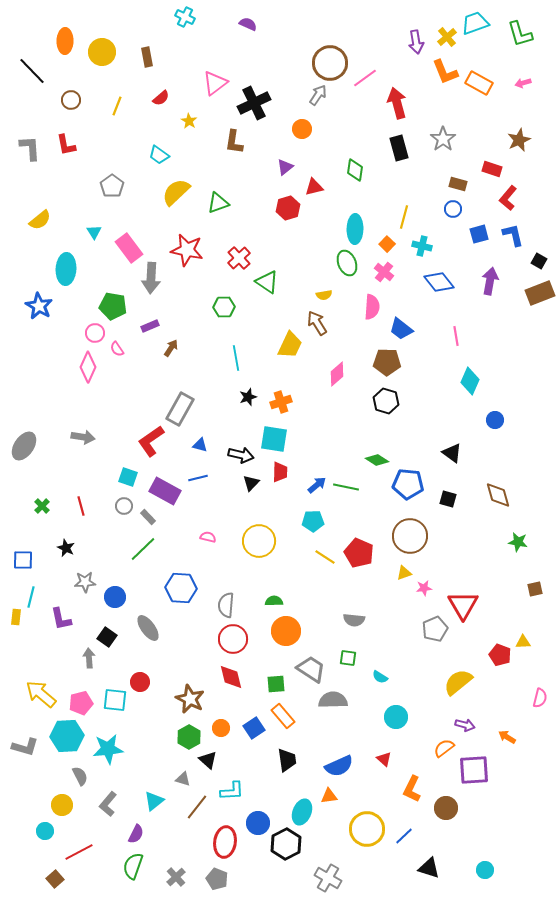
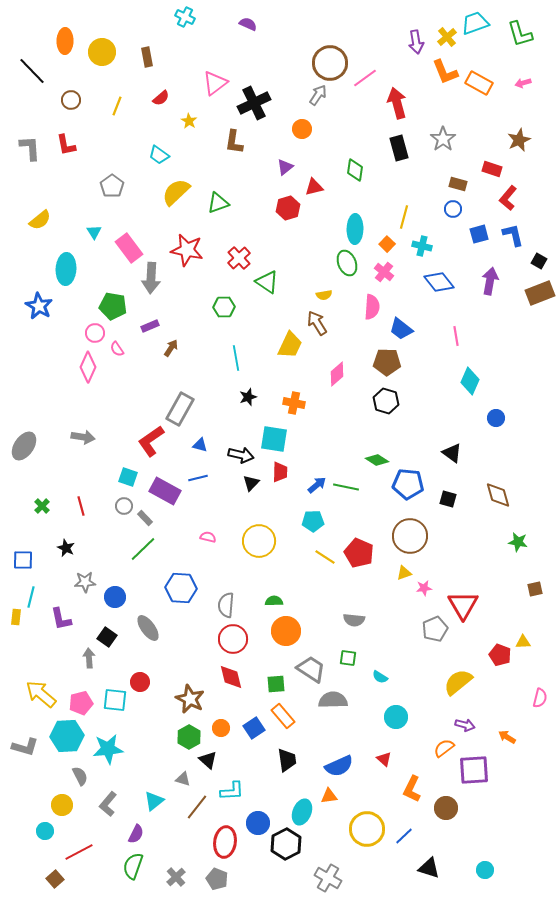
orange cross at (281, 402): moved 13 px right, 1 px down; rotated 30 degrees clockwise
blue circle at (495, 420): moved 1 px right, 2 px up
gray rectangle at (148, 517): moved 3 px left, 1 px down
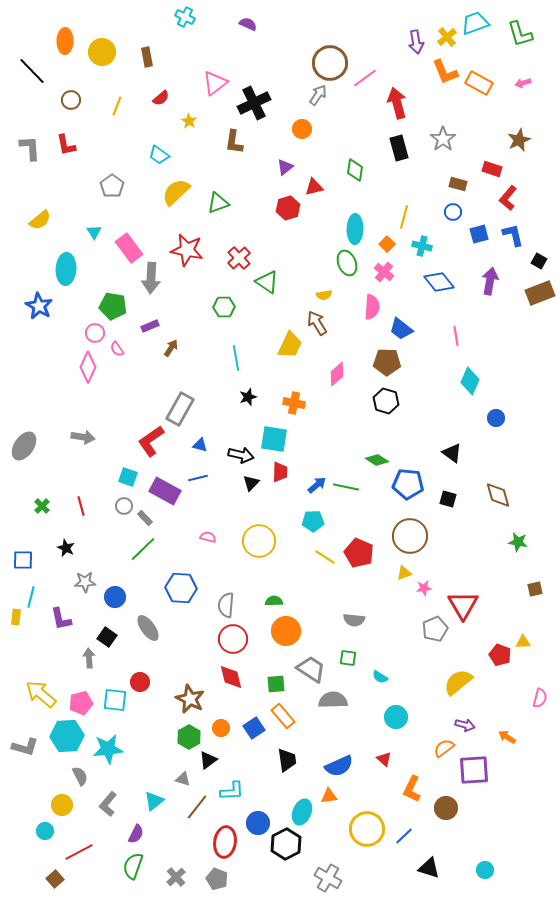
blue circle at (453, 209): moved 3 px down
black triangle at (208, 760): rotated 42 degrees clockwise
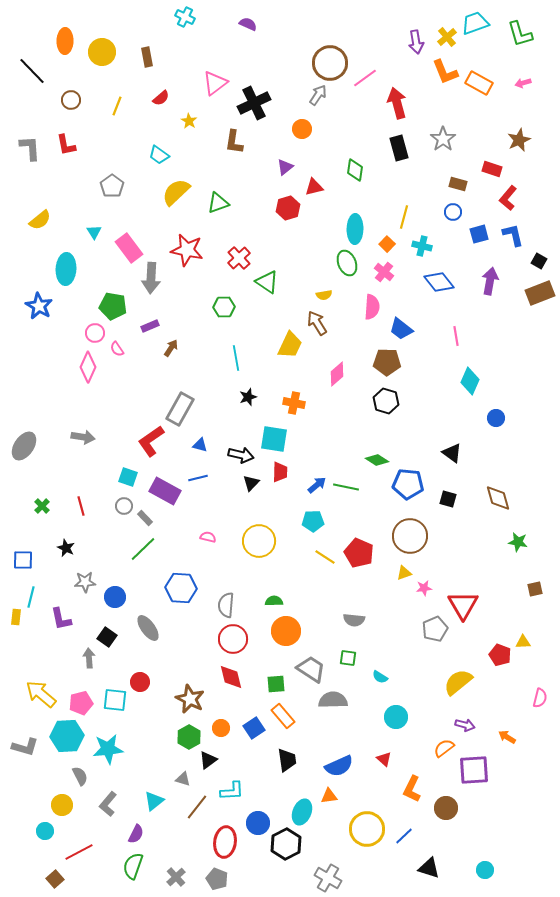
brown diamond at (498, 495): moved 3 px down
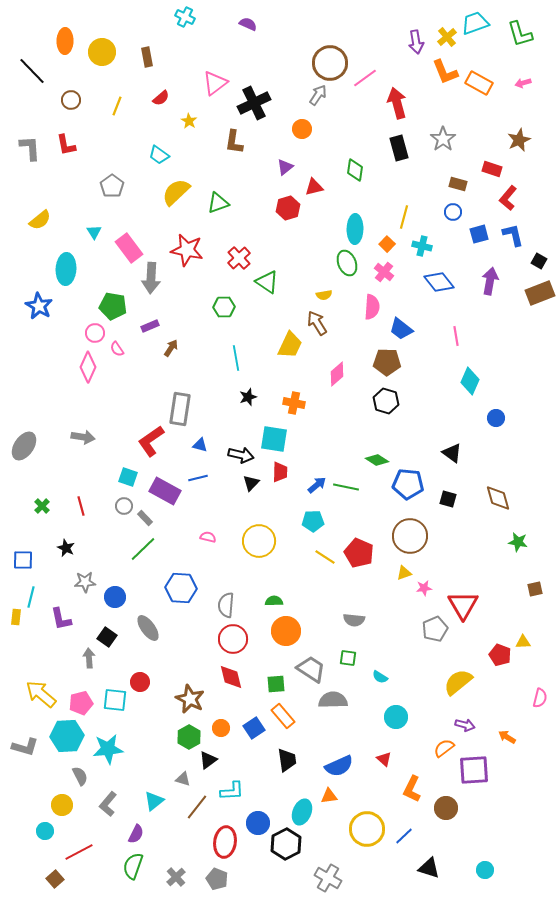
gray rectangle at (180, 409): rotated 20 degrees counterclockwise
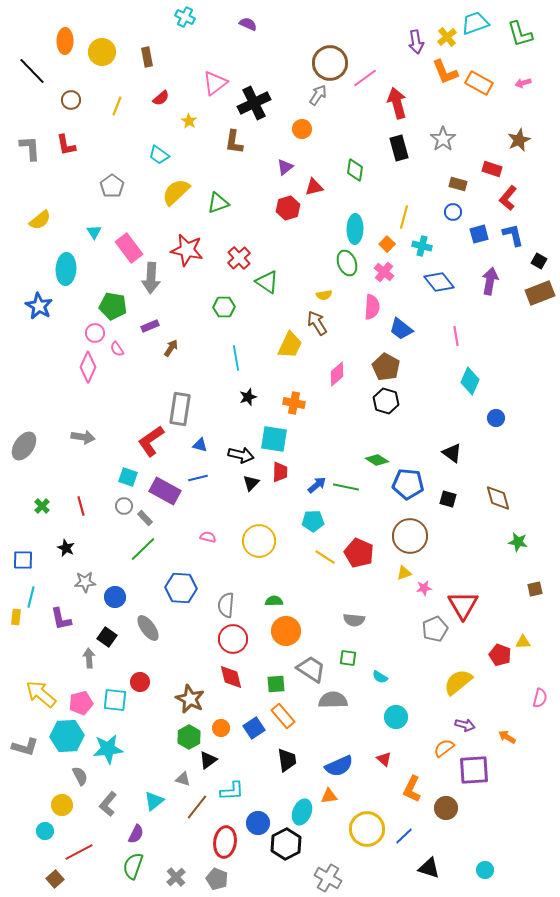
brown pentagon at (387, 362): moved 1 px left, 5 px down; rotated 28 degrees clockwise
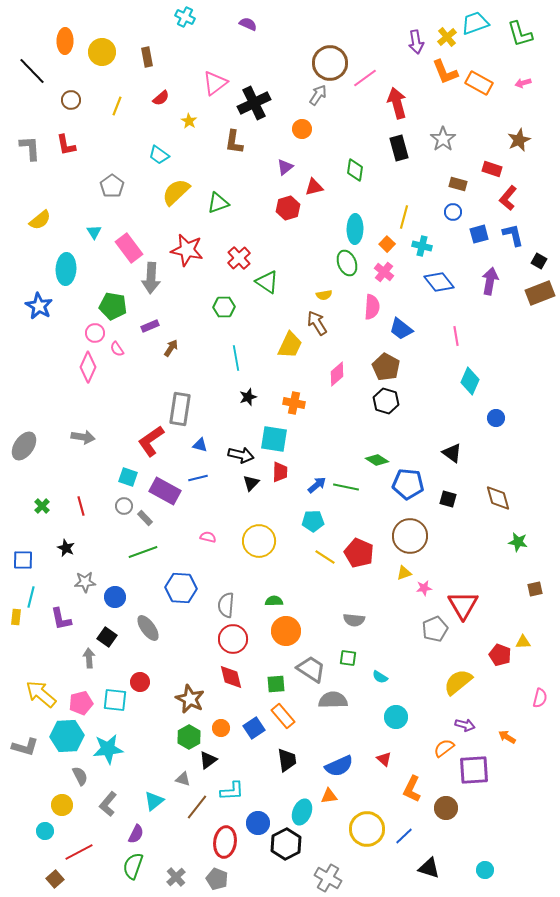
green line at (143, 549): moved 3 px down; rotated 24 degrees clockwise
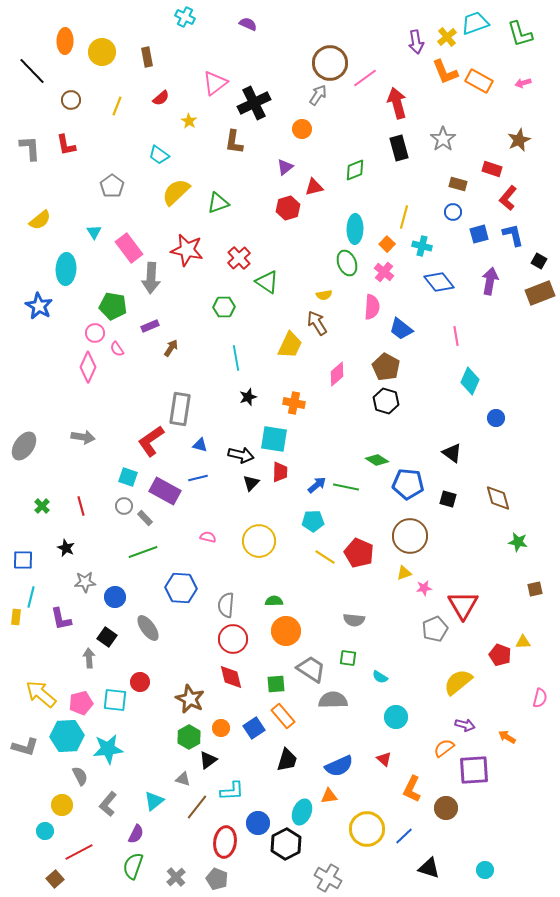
orange rectangle at (479, 83): moved 2 px up
green diamond at (355, 170): rotated 60 degrees clockwise
black trapezoid at (287, 760): rotated 25 degrees clockwise
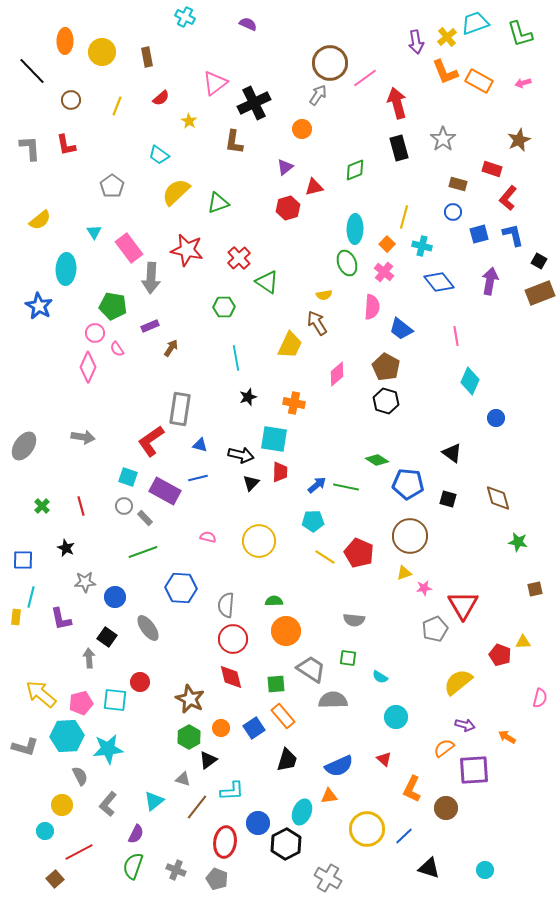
gray cross at (176, 877): moved 7 px up; rotated 24 degrees counterclockwise
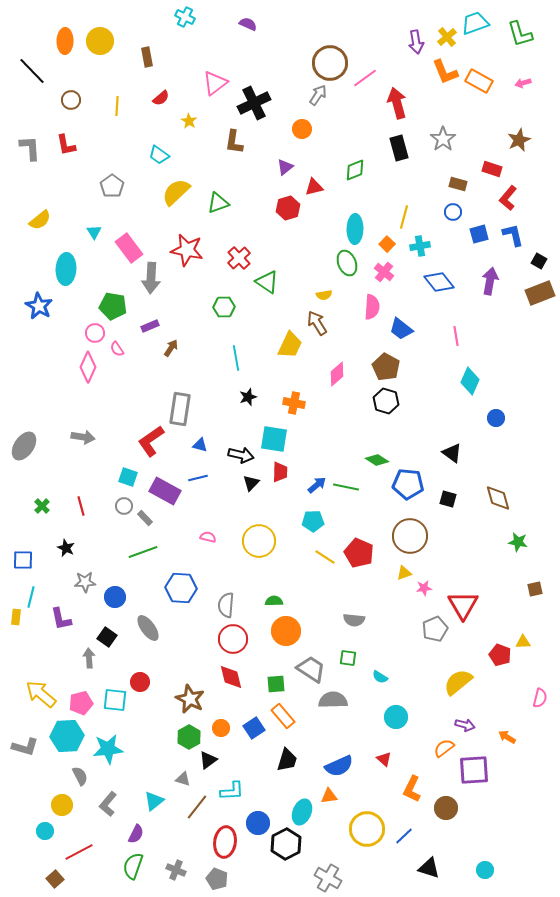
yellow circle at (102, 52): moved 2 px left, 11 px up
yellow line at (117, 106): rotated 18 degrees counterclockwise
cyan cross at (422, 246): moved 2 px left; rotated 24 degrees counterclockwise
